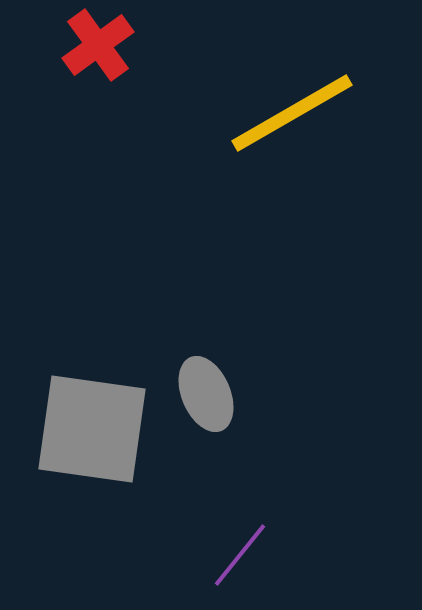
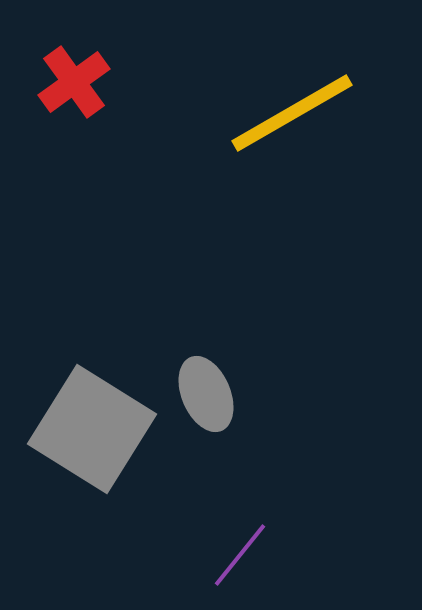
red cross: moved 24 px left, 37 px down
gray square: rotated 24 degrees clockwise
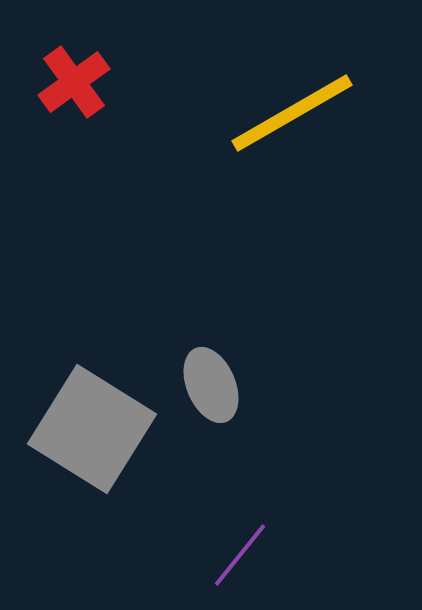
gray ellipse: moved 5 px right, 9 px up
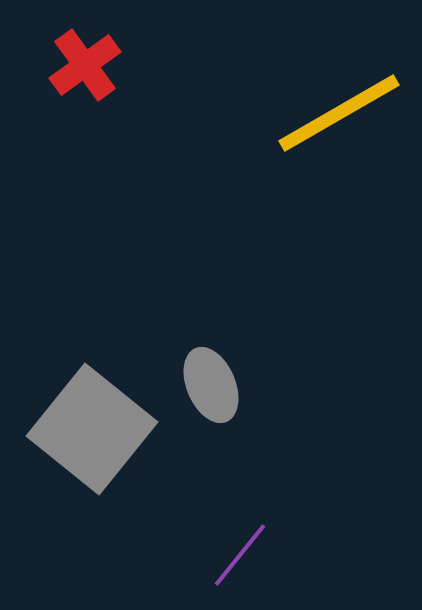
red cross: moved 11 px right, 17 px up
yellow line: moved 47 px right
gray square: rotated 7 degrees clockwise
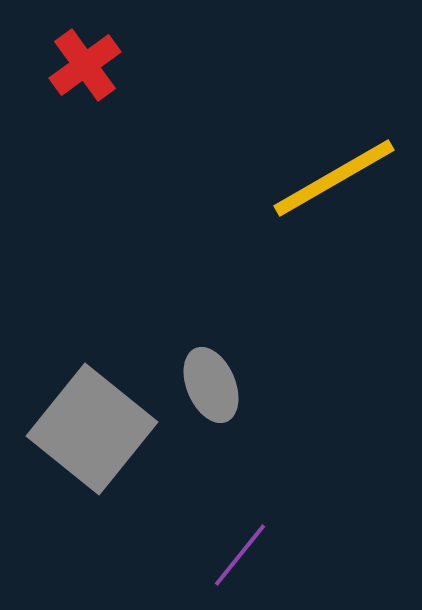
yellow line: moved 5 px left, 65 px down
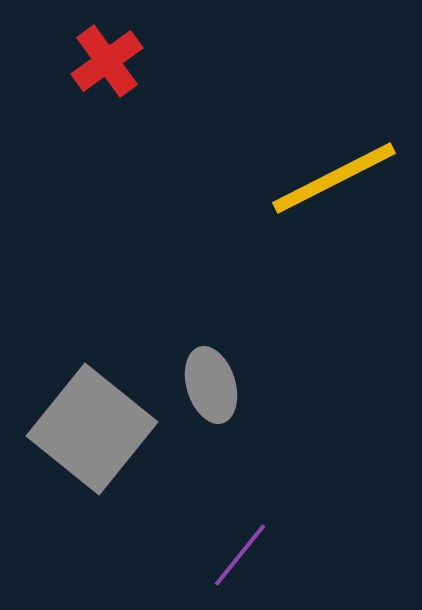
red cross: moved 22 px right, 4 px up
yellow line: rotated 3 degrees clockwise
gray ellipse: rotated 6 degrees clockwise
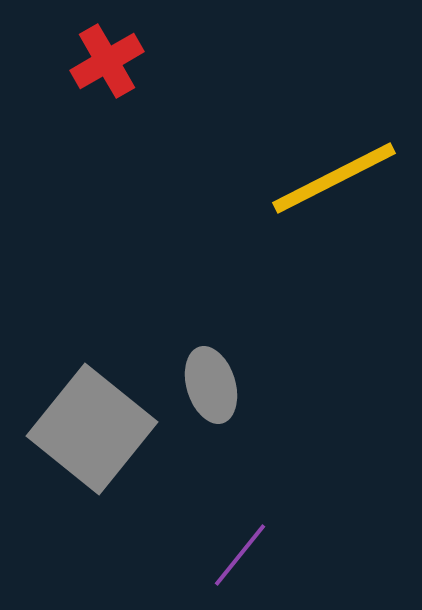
red cross: rotated 6 degrees clockwise
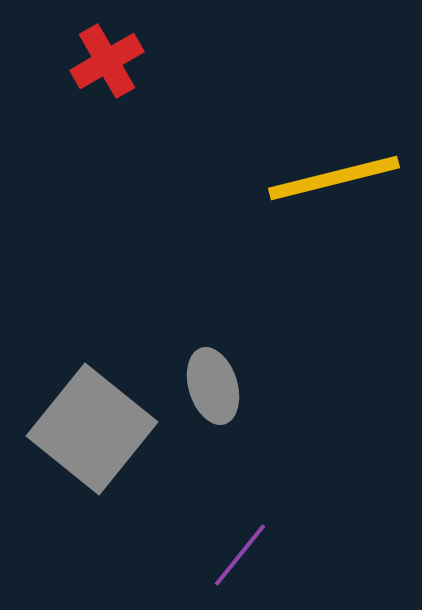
yellow line: rotated 13 degrees clockwise
gray ellipse: moved 2 px right, 1 px down
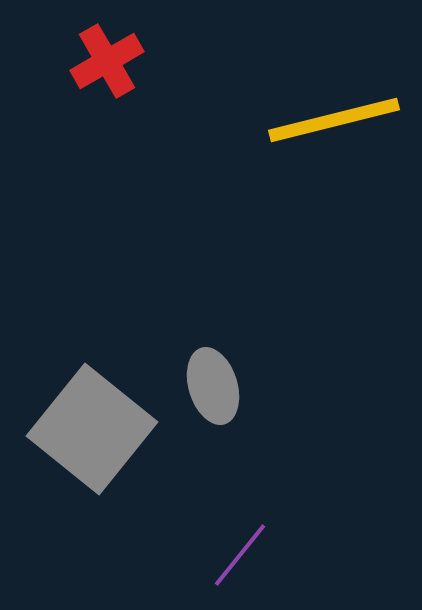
yellow line: moved 58 px up
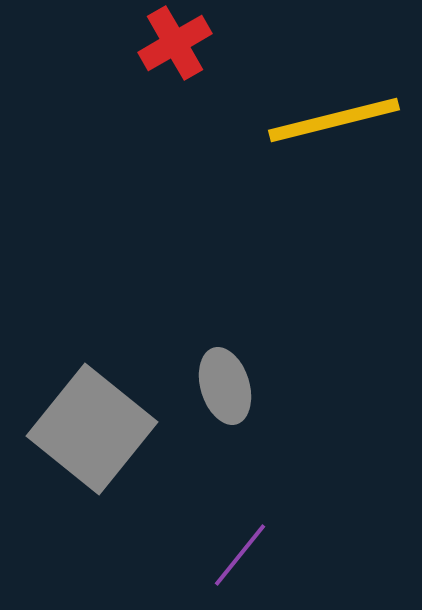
red cross: moved 68 px right, 18 px up
gray ellipse: moved 12 px right
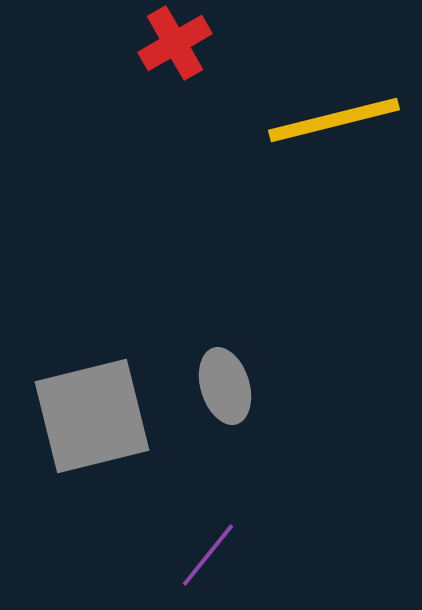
gray square: moved 13 px up; rotated 37 degrees clockwise
purple line: moved 32 px left
